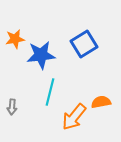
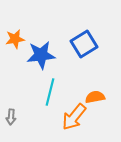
orange semicircle: moved 6 px left, 5 px up
gray arrow: moved 1 px left, 10 px down
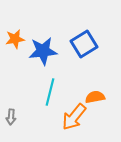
blue star: moved 2 px right, 4 px up
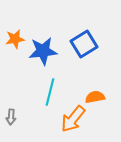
orange arrow: moved 1 px left, 2 px down
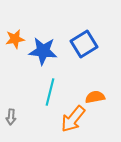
blue star: rotated 12 degrees clockwise
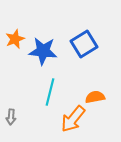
orange star: rotated 12 degrees counterclockwise
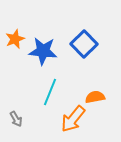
blue square: rotated 12 degrees counterclockwise
cyan line: rotated 8 degrees clockwise
gray arrow: moved 5 px right, 2 px down; rotated 35 degrees counterclockwise
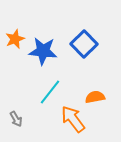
cyan line: rotated 16 degrees clockwise
orange arrow: rotated 104 degrees clockwise
